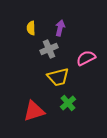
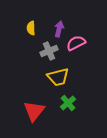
purple arrow: moved 1 px left, 1 px down
gray cross: moved 2 px down
pink semicircle: moved 10 px left, 15 px up
red triangle: rotated 35 degrees counterclockwise
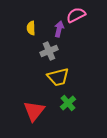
pink semicircle: moved 28 px up
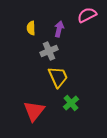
pink semicircle: moved 11 px right
yellow trapezoid: rotated 100 degrees counterclockwise
green cross: moved 3 px right
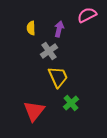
gray cross: rotated 12 degrees counterclockwise
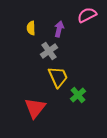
green cross: moved 7 px right, 8 px up
red triangle: moved 1 px right, 3 px up
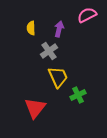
green cross: rotated 14 degrees clockwise
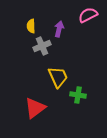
pink semicircle: moved 1 px right
yellow semicircle: moved 2 px up
gray cross: moved 7 px left, 5 px up; rotated 12 degrees clockwise
green cross: rotated 35 degrees clockwise
red triangle: rotated 15 degrees clockwise
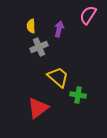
pink semicircle: rotated 30 degrees counterclockwise
gray cross: moved 3 px left, 1 px down
yellow trapezoid: rotated 25 degrees counterclockwise
red triangle: moved 3 px right
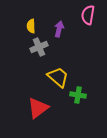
pink semicircle: rotated 24 degrees counterclockwise
